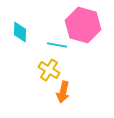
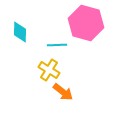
pink hexagon: moved 3 px right, 2 px up
cyan line: rotated 12 degrees counterclockwise
orange arrow: rotated 65 degrees counterclockwise
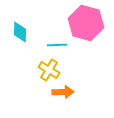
orange arrow: rotated 40 degrees counterclockwise
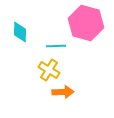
cyan line: moved 1 px left, 1 px down
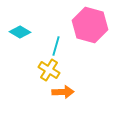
pink hexagon: moved 4 px right, 2 px down
cyan diamond: rotated 60 degrees counterclockwise
cyan line: rotated 72 degrees counterclockwise
